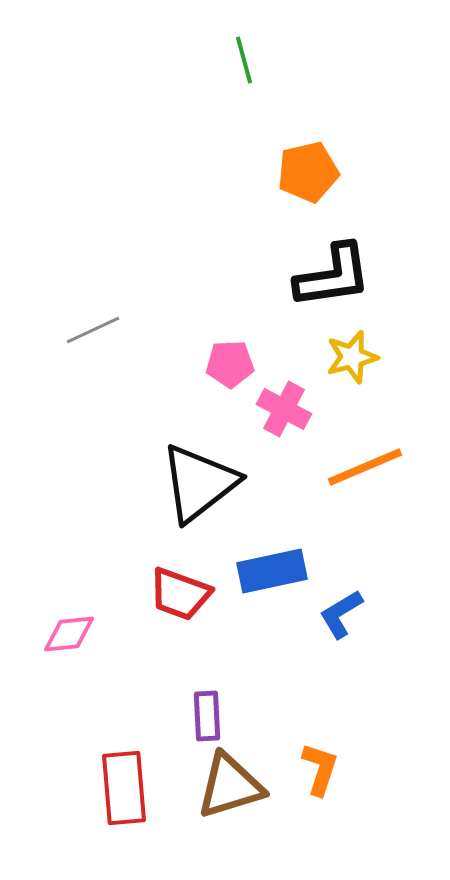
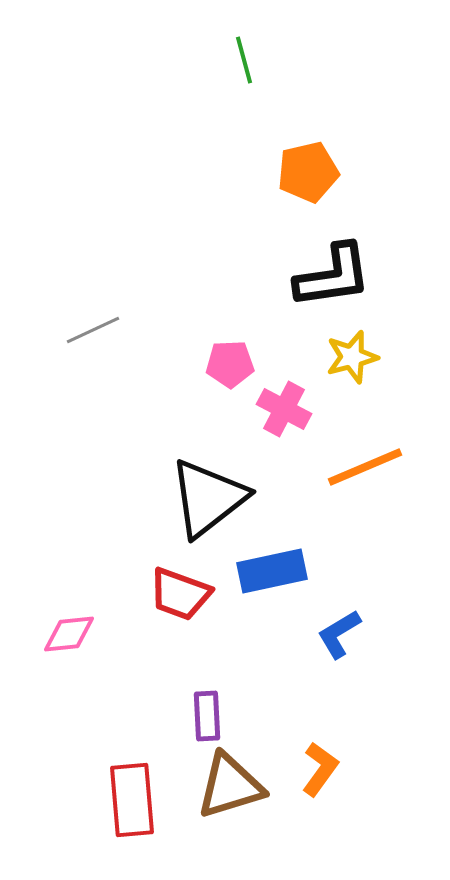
black triangle: moved 9 px right, 15 px down
blue L-shape: moved 2 px left, 20 px down
orange L-shape: rotated 18 degrees clockwise
red rectangle: moved 8 px right, 12 px down
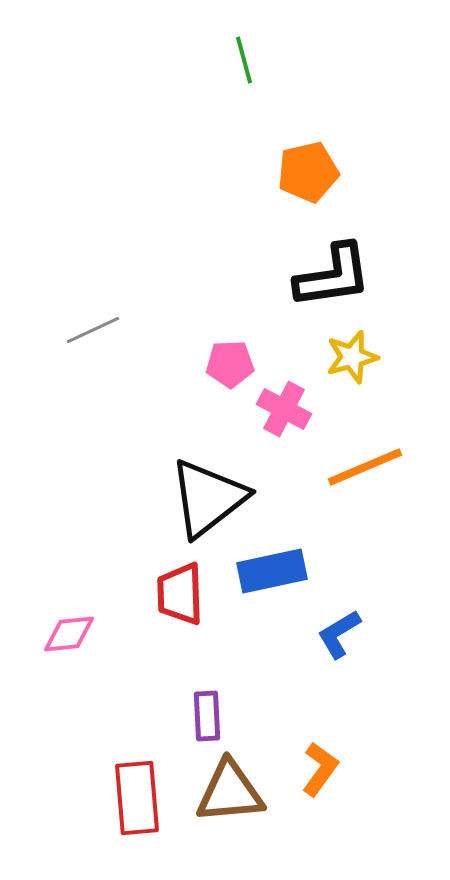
red trapezoid: rotated 68 degrees clockwise
brown triangle: moved 6 px down; rotated 12 degrees clockwise
red rectangle: moved 5 px right, 2 px up
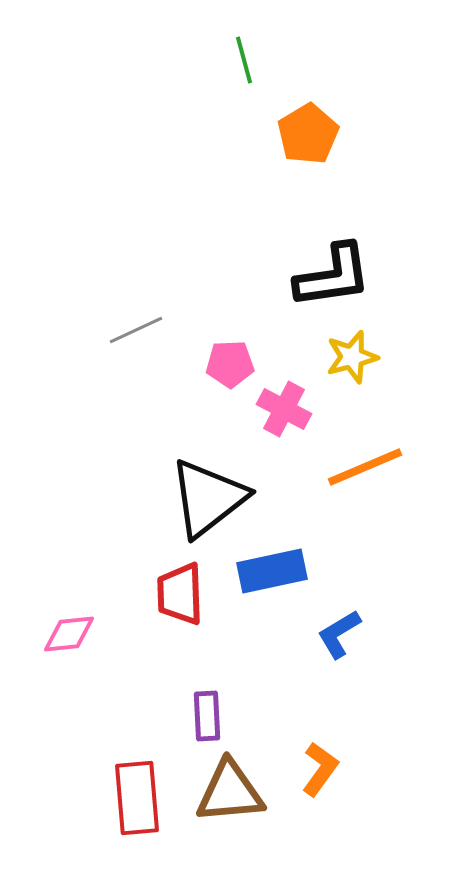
orange pentagon: moved 38 px up; rotated 18 degrees counterclockwise
gray line: moved 43 px right
